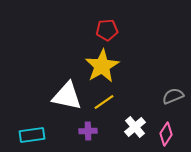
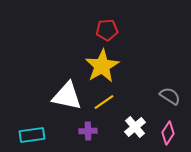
gray semicircle: moved 3 px left; rotated 55 degrees clockwise
pink diamond: moved 2 px right, 1 px up
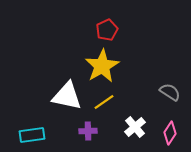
red pentagon: rotated 20 degrees counterclockwise
gray semicircle: moved 4 px up
pink diamond: moved 2 px right
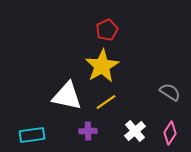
yellow line: moved 2 px right
white cross: moved 4 px down
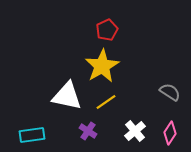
purple cross: rotated 36 degrees clockwise
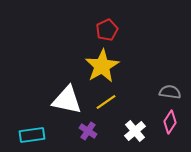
gray semicircle: rotated 25 degrees counterclockwise
white triangle: moved 4 px down
pink diamond: moved 11 px up
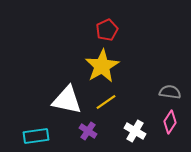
white cross: rotated 20 degrees counterclockwise
cyan rectangle: moved 4 px right, 1 px down
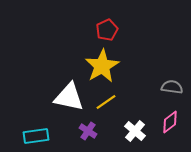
gray semicircle: moved 2 px right, 5 px up
white triangle: moved 2 px right, 3 px up
pink diamond: rotated 20 degrees clockwise
white cross: rotated 10 degrees clockwise
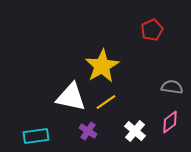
red pentagon: moved 45 px right
white triangle: moved 2 px right
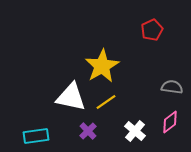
purple cross: rotated 12 degrees clockwise
